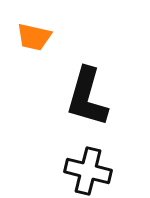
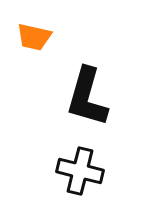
black cross: moved 8 px left
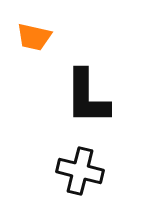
black L-shape: rotated 16 degrees counterclockwise
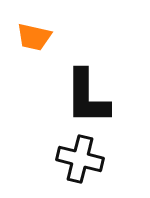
black cross: moved 12 px up
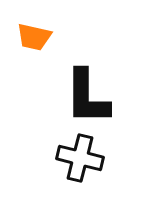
black cross: moved 1 px up
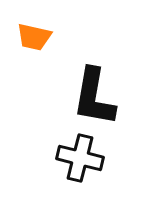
black L-shape: moved 7 px right; rotated 10 degrees clockwise
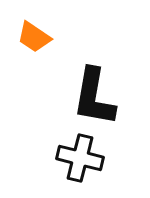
orange trapezoid: rotated 21 degrees clockwise
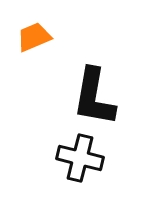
orange trapezoid: rotated 123 degrees clockwise
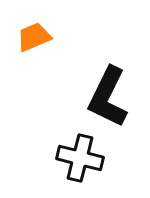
black L-shape: moved 14 px right; rotated 16 degrees clockwise
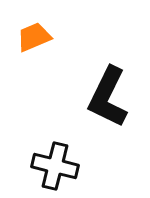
black cross: moved 25 px left, 8 px down
